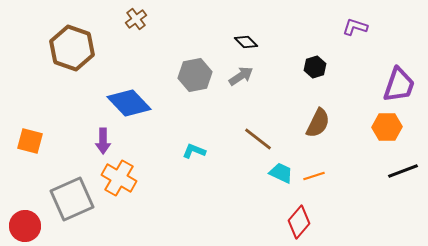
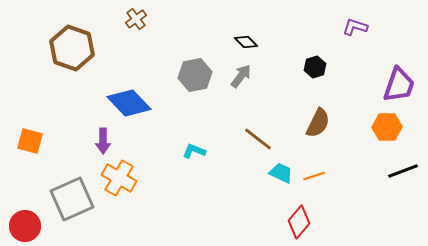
gray arrow: rotated 20 degrees counterclockwise
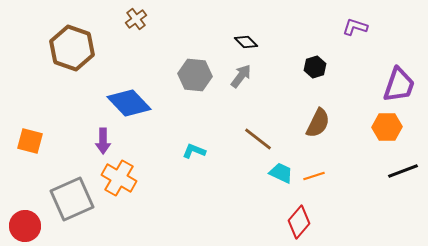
gray hexagon: rotated 16 degrees clockwise
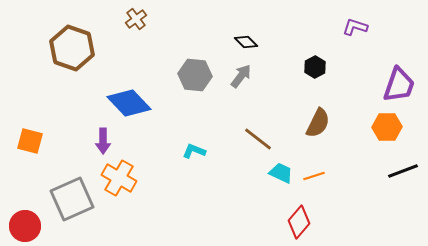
black hexagon: rotated 10 degrees counterclockwise
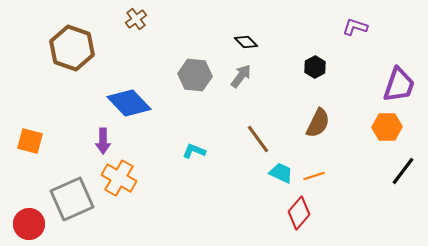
brown line: rotated 16 degrees clockwise
black line: rotated 32 degrees counterclockwise
red diamond: moved 9 px up
red circle: moved 4 px right, 2 px up
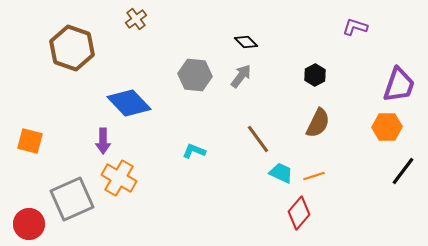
black hexagon: moved 8 px down
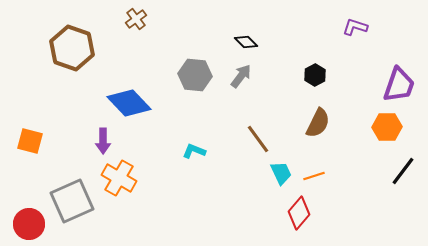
cyan trapezoid: rotated 40 degrees clockwise
gray square: moved 2 px down
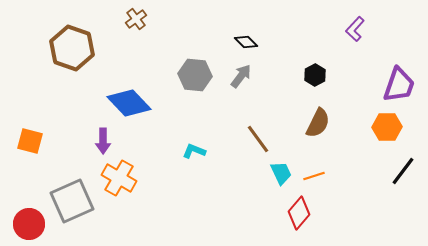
purple L-shape: moved 2 px down; rotated 65 degrees counterclockwise
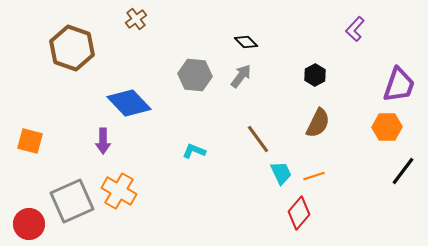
orange cross: moved 13 px down
